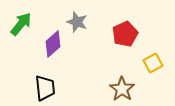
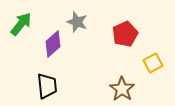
black trapezoid: moved 2 px right, 2 px up
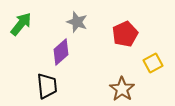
purple diamond: moved 8 px right, 8 px down
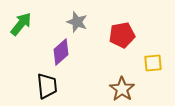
red pentagon: moved 3 px left, 1 px down; rotated 15 degrees clockwise
yellow square: rotated 24 degrees clockwise
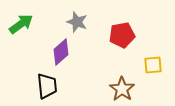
green arrow: rotated 15 degrees clockwise
yellow square: moved 2 px down
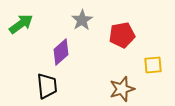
gray star: moved 5 px right, 2 px up; rotated 20 degrees clockwise
brown star: rotated 20 degrees clockwise
